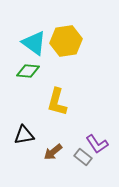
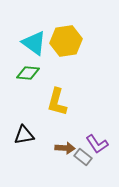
green diamond: moved 2 px down
brown arrow: moved 12 px right, 4 px up; rotated 138 degrees counterclockwise
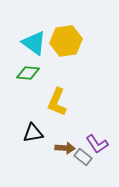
yellow L-shape: rotated 8 degrees clockwise
black triangle: moved 9 px right, 2 px up
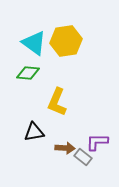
black triangle: moved 1 px right, 1 px up
purple L-shape: moved 2 px up; rotated 125 degrees clockwise
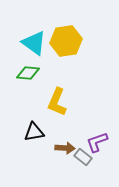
purple L-shape: rotated 20 degrees counterclockwise
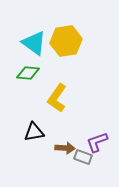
yellow L-shape: moved 4 px up; rotated 12 degrees clockwise
gray rectangle: rotated 18 degrees counterclockwise
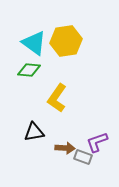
green diamond: moved 1 px right, 3 px up
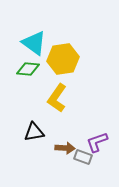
yellow hexagon: moved 3 px left, 18 px down
green diamond: moved 1 px left, 1 px up
